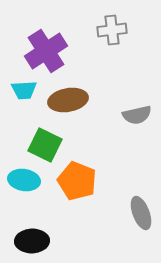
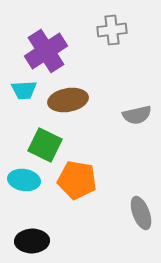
orange pentagon: moved 1 px up; rotated 12 degrees counterclockwise
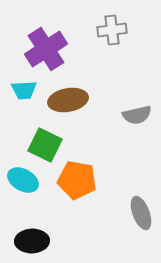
purple cross: moved 2 px up
cyan ellipse: moved 1 px left; rotated 20 degrees clockwise
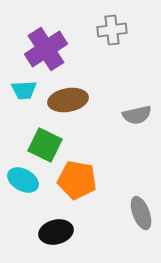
black ellipse: moved 24 px right, 9 px up; rotated 12 degrees counterclockwise
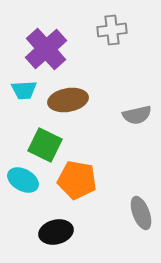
purple cross: rotated 9 degrees counterclockwise
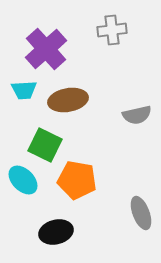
cyan ellipse: rotated 16 degrees clockwise
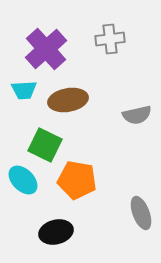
gray cross: moved 2 px left, 9 px down
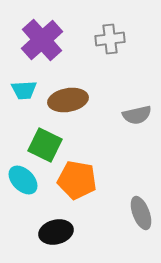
purple cross: moved 4 px left, 9 px up
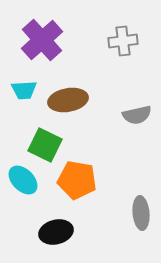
gray cross: moved 13 px right, 2 px down
gray ellipse: rotated 16 degrees clockwise
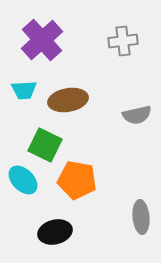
gray ellipse: moved 4 px down
black ellipse: moved 1 px left
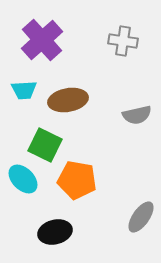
gray cross: rotated 16 degrees clockwise
cyan ellipse: moved 1 px up
gray ellipse: rotated 40 degrees clockwise
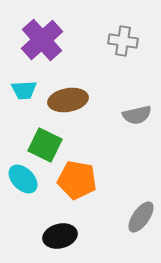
black ellipse: moved 5 px right, 4 px down
